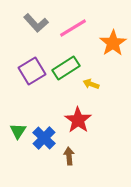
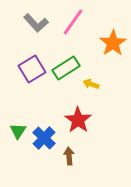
pink line: moved 6 px up; rotated 24 degrees counterclockwise
purple square: moved 2 px up
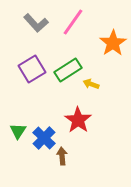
green rectangle: moved 2 px right, 2 px down
brown arrow: moved 7 px left
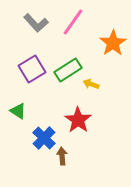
green triangle: moved 20 px up; rotated 30 degrees counterclockwise
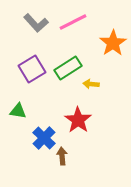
pink line: rotated 28 degrees clockwise
green rectangle: moved 2 px up
yellow arrow: rotated 14 degrees counterclockwise
green triangle: rotated 24 degrees counterclockwise
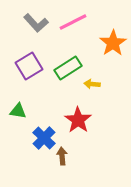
purple square: moved 3 px left, 3 px up
yellow arrow: moved 1 px right
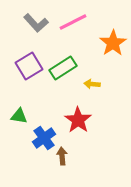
green rectangle: moved 5 px left
green triangle: moved 1 px right, 5 px down
blue cross: rotated 10 degrees clockwise
